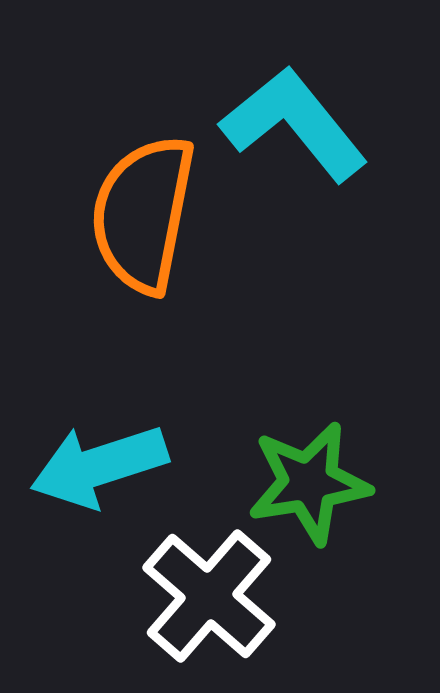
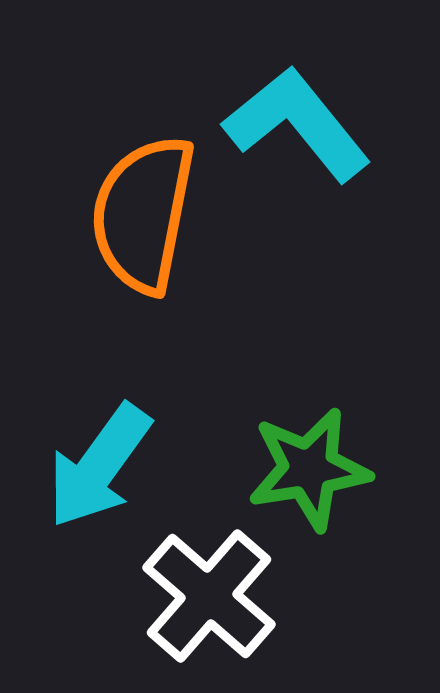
cyan L-shape: moved 3 px right
cyan arrow: rotated 36 degrees counterclockwise
green star: moved 14 px up
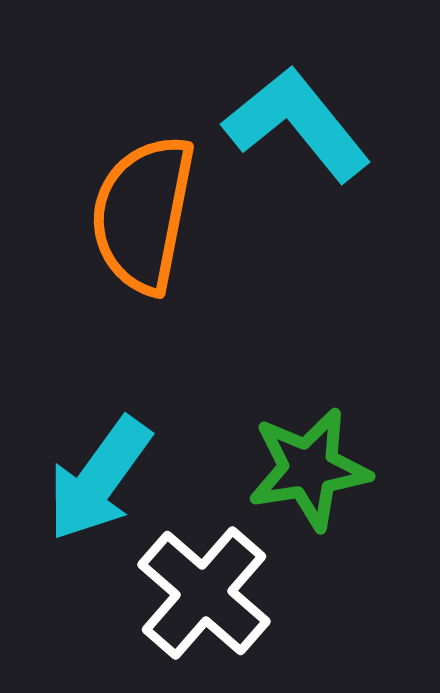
cyan arrow: moved 13 px down
white cross: moved 5 px left, 3 px up
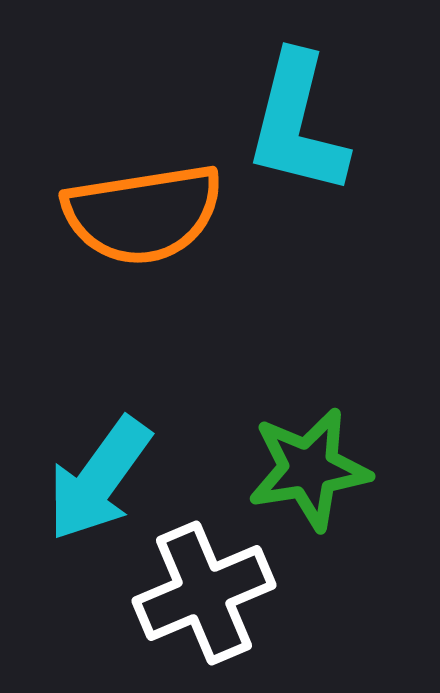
cyan L-shape: rotated 127 degrees counterclockwise
orange semicircle: rotated 110 degrees counterclockwise
white cross: rotated 26 degrees clockwise
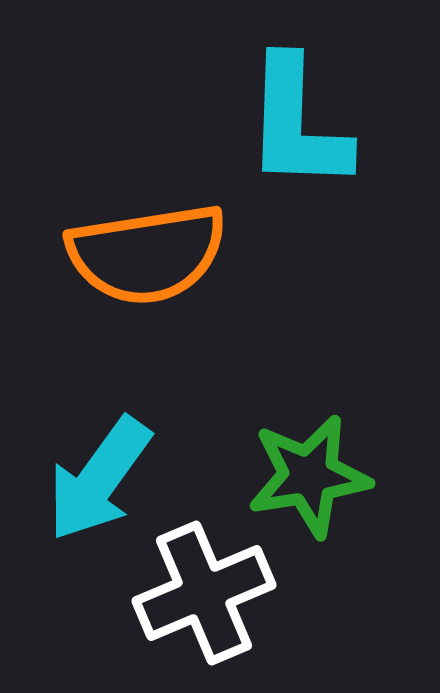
cyan L-shape: rotated 12 degrees counterclockwise
orange semicircle: moved 4 px right, 40 px down
green star: moved 7 px down
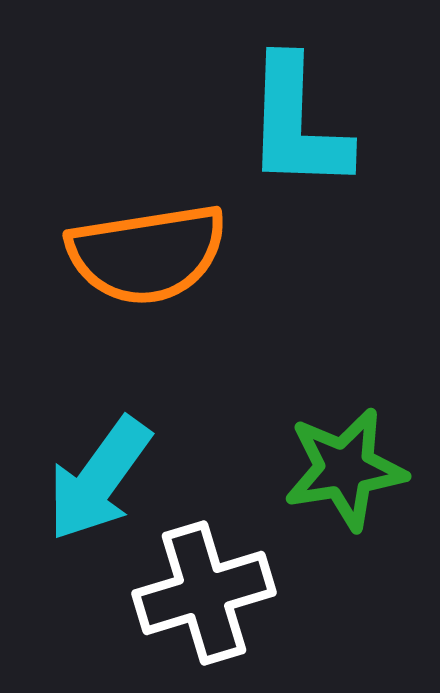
green star: moved 36 px right, 7 px up
white cross: rotated 6 degrees clockwise
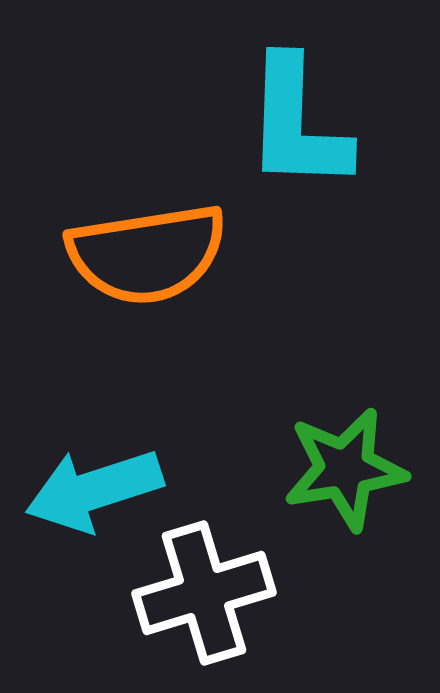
cyan arrow: moved 5 px left, 11 px down; rotated 36 degrees clockwise
